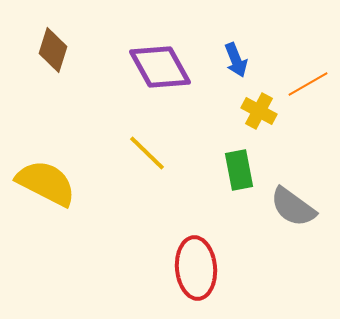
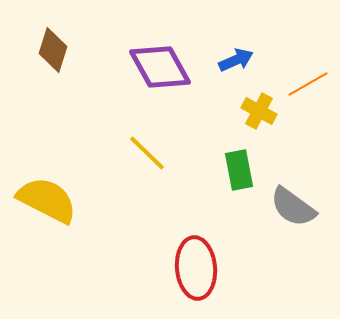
blue arrow: rotated 92 degrees counterclockwise
yellow semicircle: moved 1 px right, 17 px down
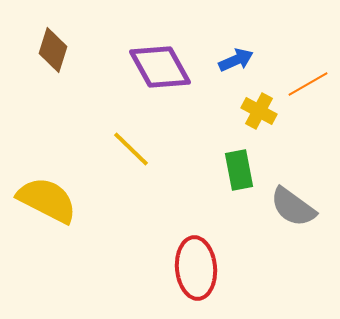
yellow line: moved 16 px left, 4 px up
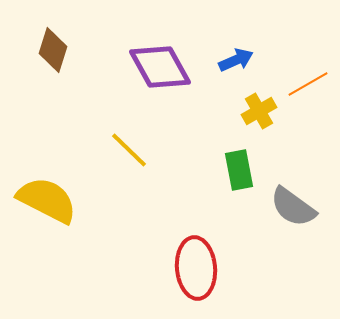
yellow cross: rotated 32 degrees clockwise
yellow line: moved 2 px left, 1 px down
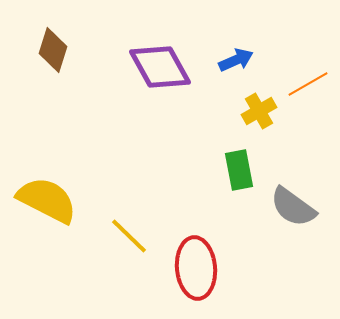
yellow line: moved 86 px down
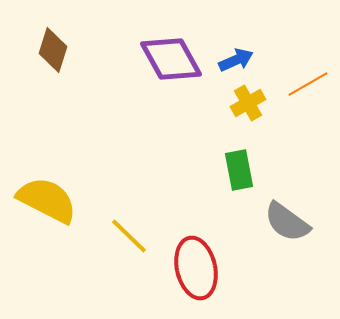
purple diamond: moved 11 px right, 8 px up
yellow cross: moved 11 px left, 8 px up
gray semicircle: moved 6 px left, 15 px down
red ellipse: rotated 8 degrees counterclockwise
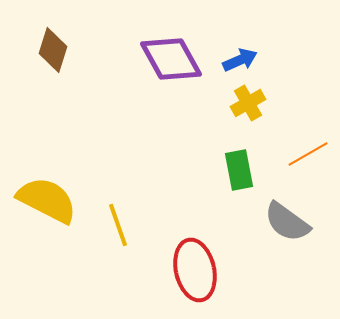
blue arrow: moved 4 px right
orange line: moved 70 px down
yellow line: moved 11 px left, 11 px up; rotated 27 degrees clockwise
red ellipse: moved 1 px left, 2 px down
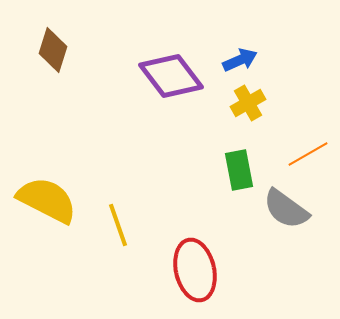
purple diamond: moved 17 px down; rotated 8 degrees counterclockwise
gray semicircle: moved 1 px left, 13 px up
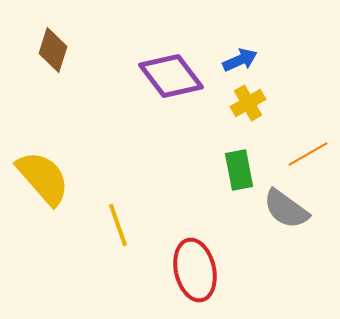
yellow semicircle: moved 4 px left, 22 px up; rotated 22 degrees clockwise
